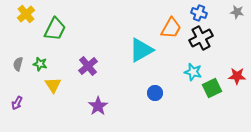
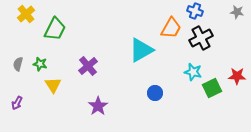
blue cross: moved 4 px left, 2 px up
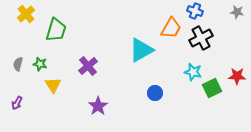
green trapezoid: moved 1 px right, 1 px down; rotated 10 degrees counterclockwise
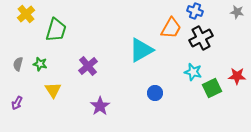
yellow triangle: moved 5 px down
purple star: moved 2 px right
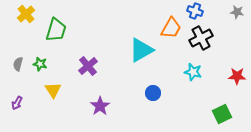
green square: moved 10 px right, 26 px down
blue circle: moved 2 px left
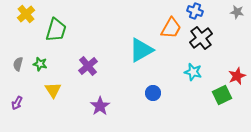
black cross: rotated 10 degrees counterclockwise
red star: rotated 24 degrees counterclockwise
green square: moved 19 px up
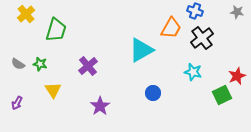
black cross: moved 1 px right
gray semicircle: rotated 72 degrees counterclockwise
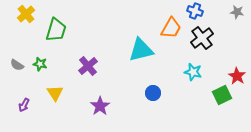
cyan triangle: rotated 16 degrees clockwise
gray semicircle: moved 1 px left, 1 px down
red star: rotated 18 degrees counterclockwise
yellow triangle: moved 2 px right, 3 px down
purple arrow: moved 7 px right, 2 px down
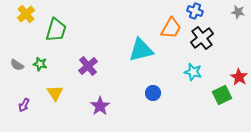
gray star: moved 1 px right
red star: moved 2 px right, 1 px down
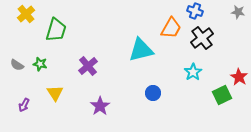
cyan star: rotated 24 degrees clockwise
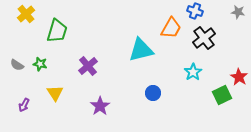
green trapezoid: moved 1 px right, 1 px down
black cross: moved 2 px right
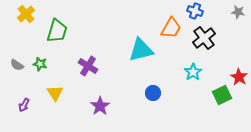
purple cross: rotated 18 degrees counterclockwise
